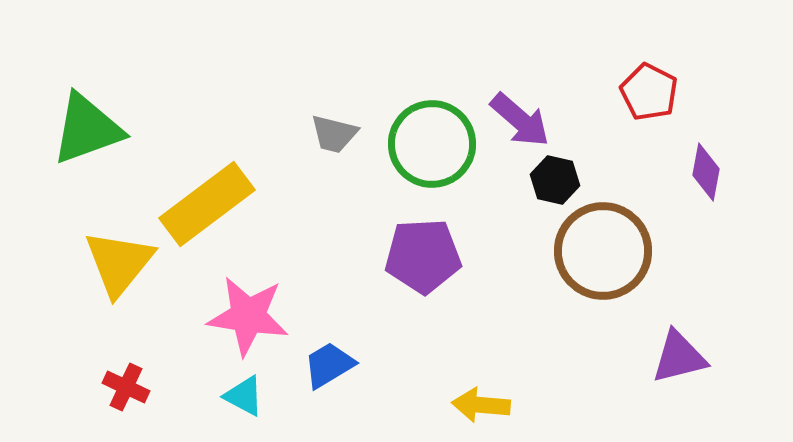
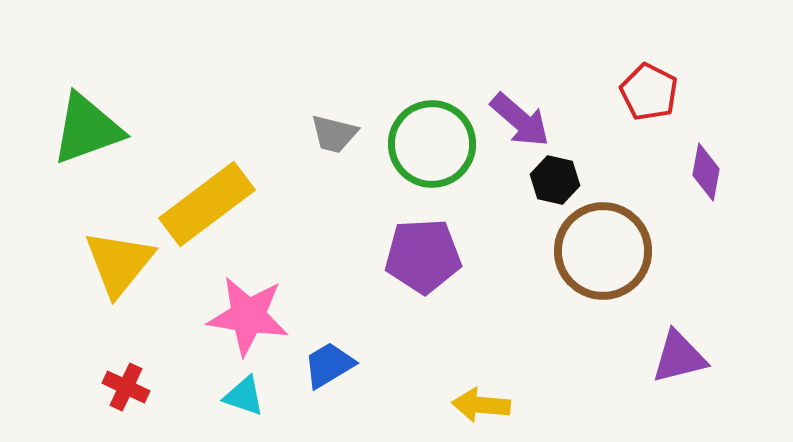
cyan triangle: rotated 9 degrees counterclockwise
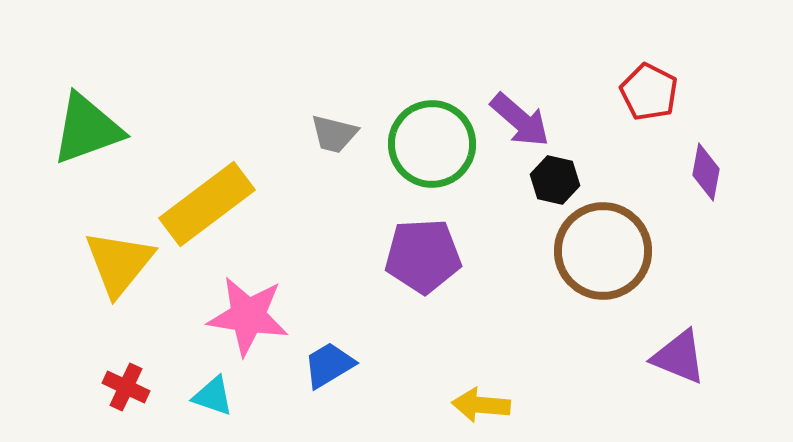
purple triangle: rotated 36 degrees clockwise
cyan triangle: moved 31 px left
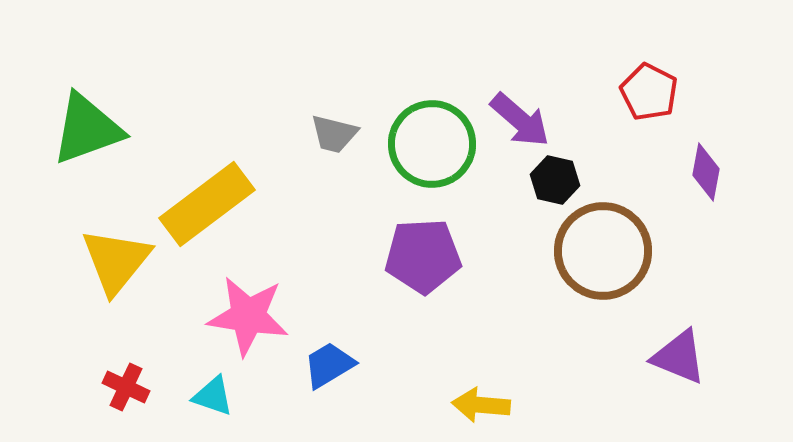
yellow triangle: moved 3 px left, 2 px up
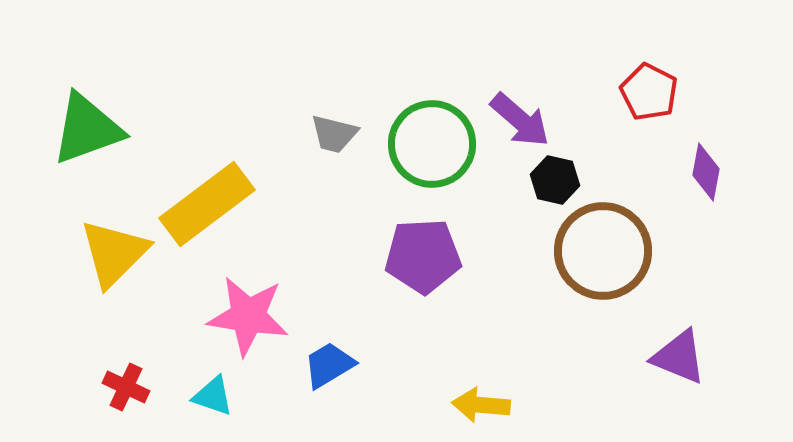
yellow triangle: moved 2 px left, 8 px up; rotated 6 degrees clockwise
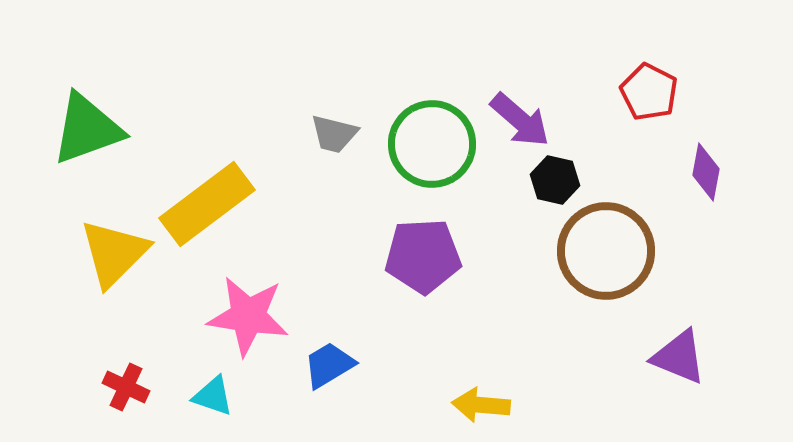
brown circle: moved 3 px right
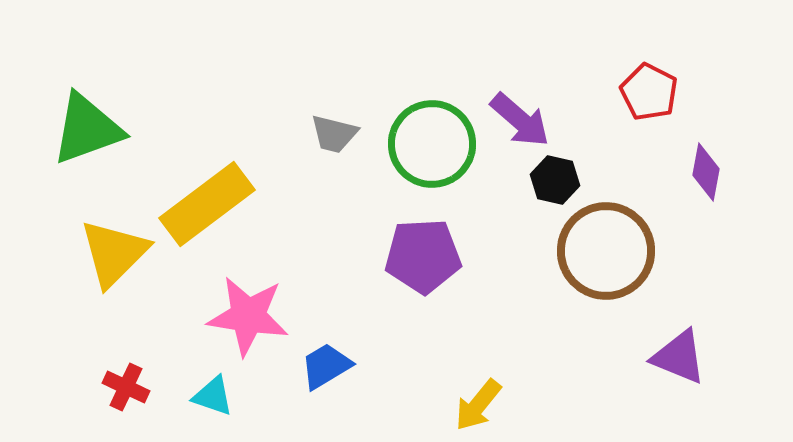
blue trapezoid: moved 3 px left, 1 px down
yellow arrow: moved 3 px left; rotated 56 degrees counterclockwise
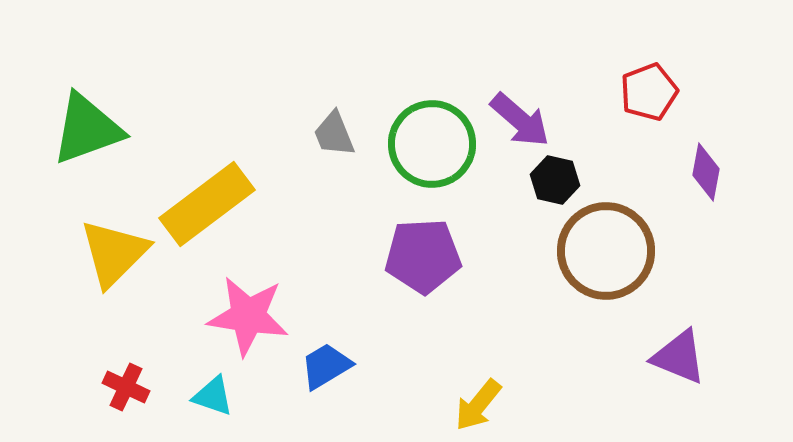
red pentagon: rotated 24 degrees clockwise
gray trapezoid: rotated 54 degrees clockwise
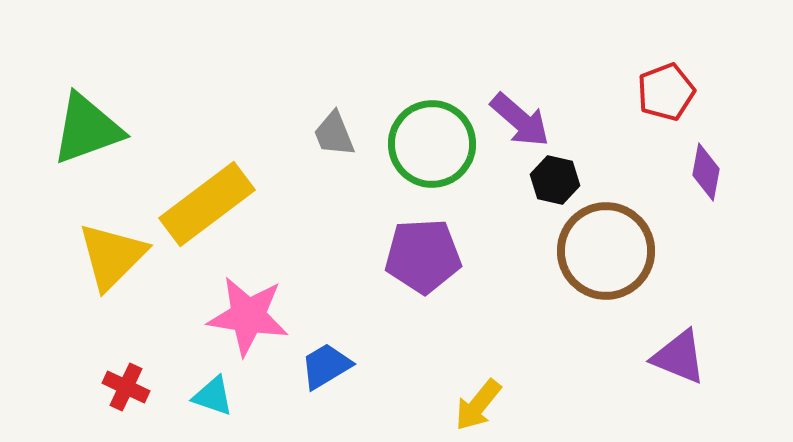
red pentagon: moved 17 px right
yellow triangle: moved 2 px left, 3 px down
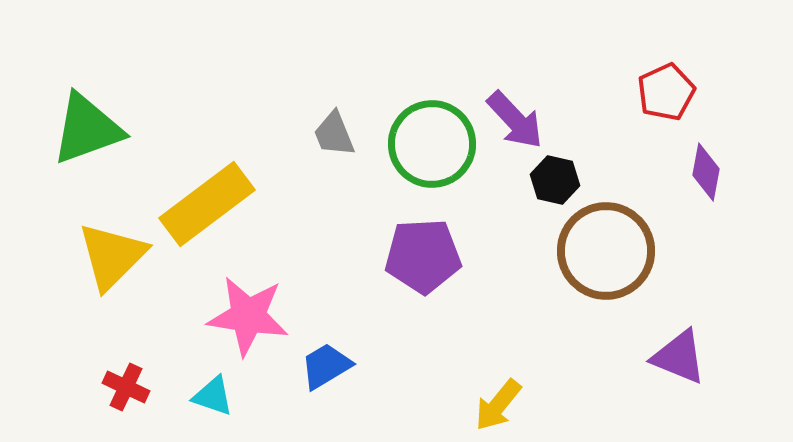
red pentagon: rotated 4 degrees counterclockwise
purple arrow: moved 5 px left; rotated 6 degrees clockwise
yellow arrow: moved 20 px right
